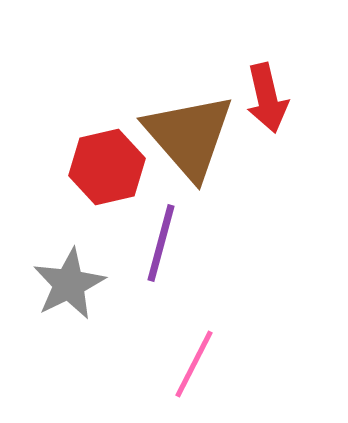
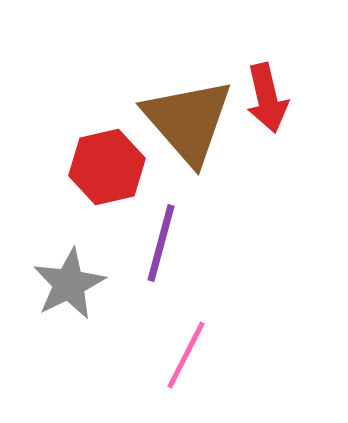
brown triangle: moved 1 px left, 15 px up
pink line: moved 8 px left, 9 px up
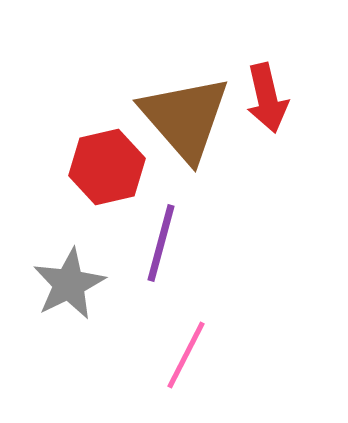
brown triangle: moved 3 px left, 3 px up
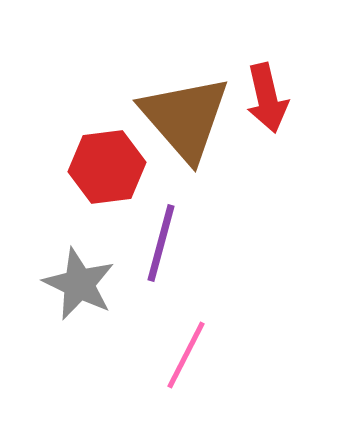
red hexagon: rotated 6 degrees clockwise
gray star: moved 10 px right; rotated 20 degrees counterclockwise
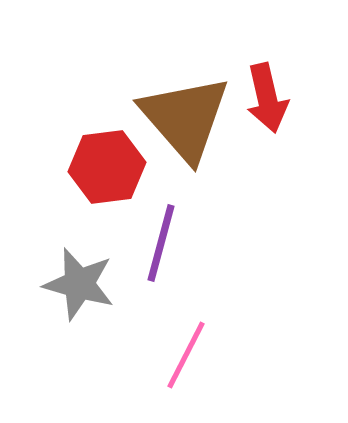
gray star: rotated 10 degrees counterclockwise
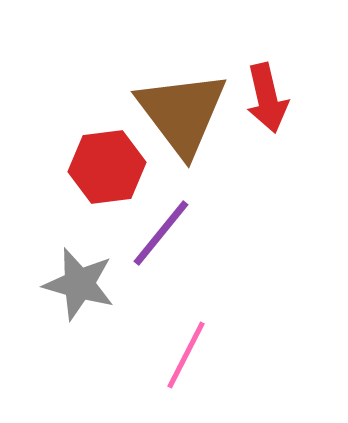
brown triangle: moved 3 px left, 5 px up; rotated 4 degrees clockwise
purple line: moved 10 px up; rotated 24 degrees clockwise
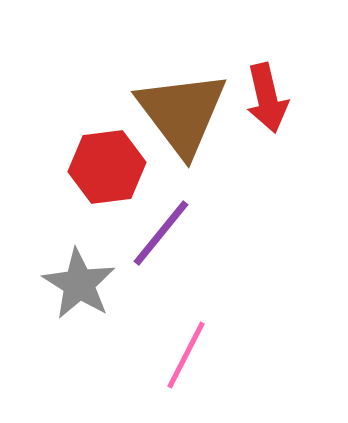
gray star: rotated 16 degrees clockwise
